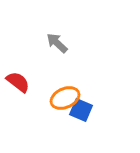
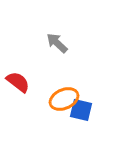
orange ellipse: moved 1 px left, 1 px down
blue square: rotated 10 degrees counterclockwise
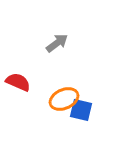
gray arrow: rotated 100 degrees clockwise
red semicircle: rotated 15 degrees counterclockwise
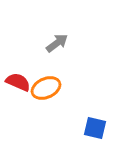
orange ellipse: moved 18 px left, 11 px up
blue square: moved 14 px right, 18 px down
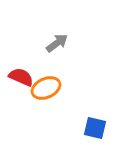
red semicircle: moved 3 px right, 5 px up
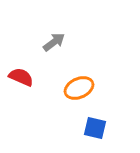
gray arrow: moved 3 px left, 1 px up
orange ellipse: moved 33 px right
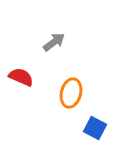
orange ellipse: moved 8 px left, 5 px down; rotated 52 degrees counterclockwise
blue square: rotated 15 degrees clockwise
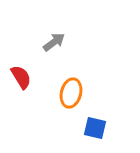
red semicircle: rotated 35 degrees clockwise
blue square: rotated 15 degrees counterclockwise
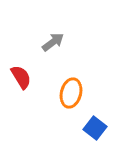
gray arrow: moved 1 px left
blue square: rotated 25 degrees clockwise
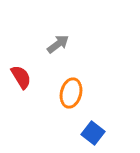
gray arrow: moved 5 px right, 2 px down
blue square: moved 2 px left, 5 px down
